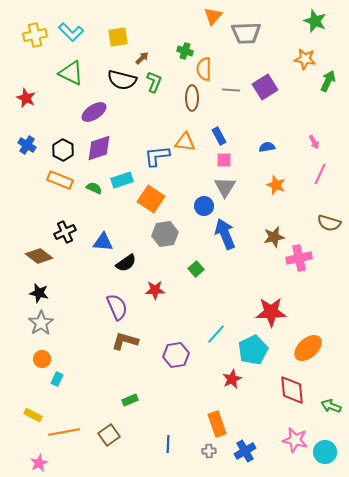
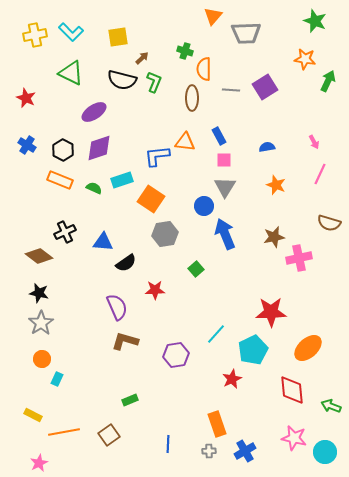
pink star at (295, 440): moved 1 px left, 2 px up
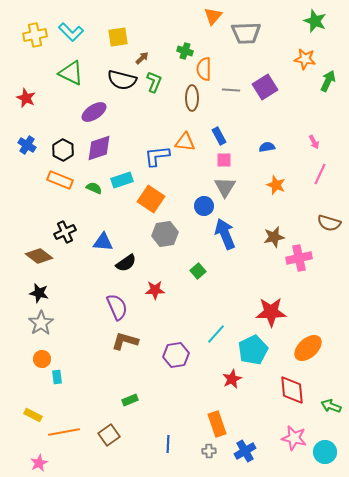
green square at (196, 269): moved 2 px right, 2 px down
cyan rectangle at (57, 379): moved 2 px up; rotated 32 degrees counterclockwise
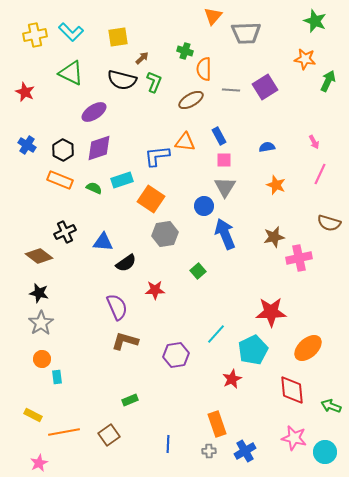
red star at (26, 98): moved 1 px left, 6 px up
brown ellipse at (192, 98): moved 1 px left, 2 px down; rotated 60 degrees clockwise
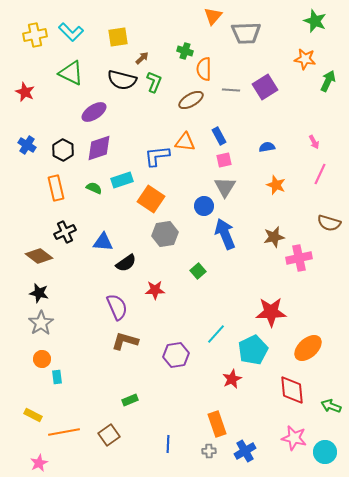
pink square at (224, 160): rotated 14 degrees counterclockwise
orange rectangle at (60, 180): moved 4 px left, 8 px down; rotated 55 degrees clockwise
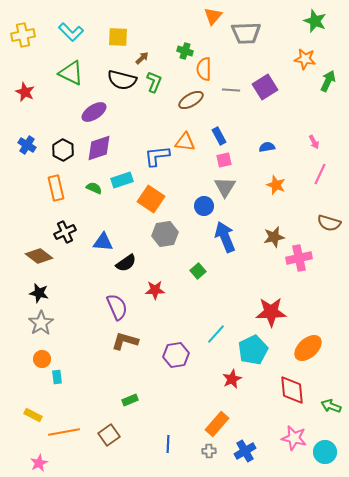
yellow cross at (35, 35): moved 12 px left
yellow square at (118, 37): rotated 10 degrees clockwise
blue arrow at (225, 234): moved 3 px down
orange rectangle at (217, 424): rotated 60 degrees clockwise
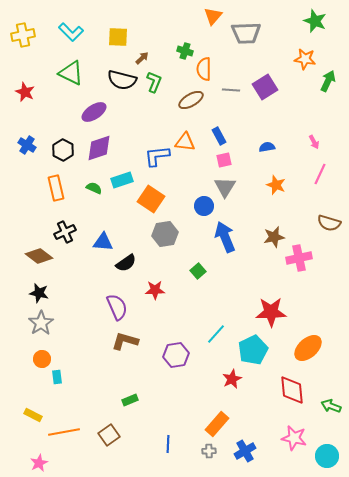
cyan circle at (325, 452): moved 2 px right, 4 px down
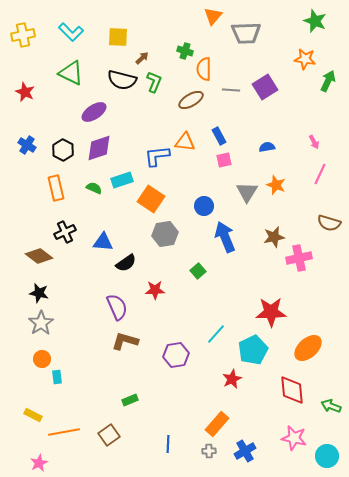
gray triangle at (225, 187): moved 22 px right, 5 px down
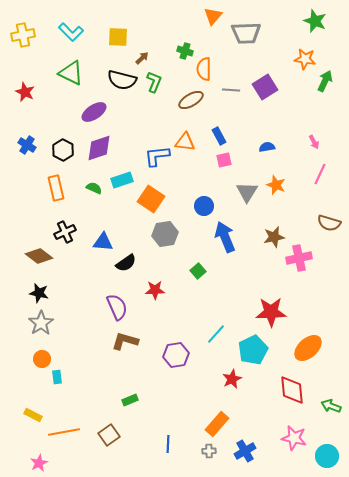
green arrow at (328, 81): moved 3 px left
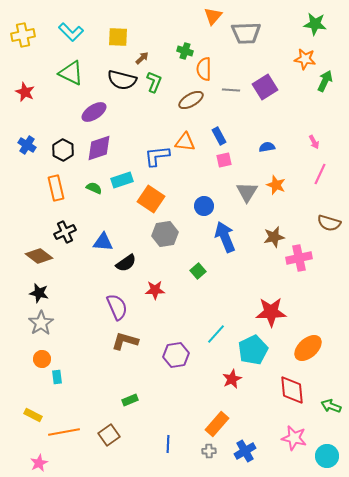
green star at (315, 21): moved 3 px down; rotated 15 degrees counterclockwise
